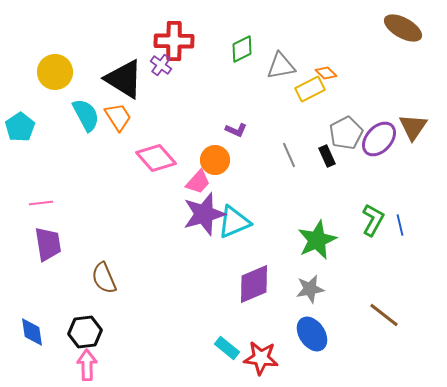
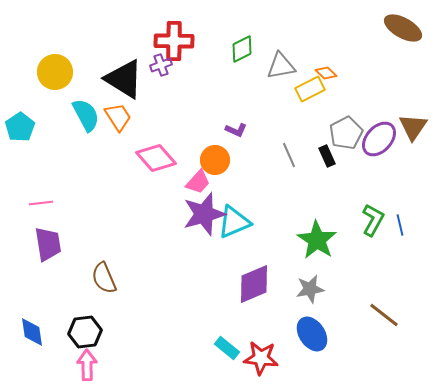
purple cross: rotated 35 degrees clockwise
green star: rotated 15 degrees counterclockwise
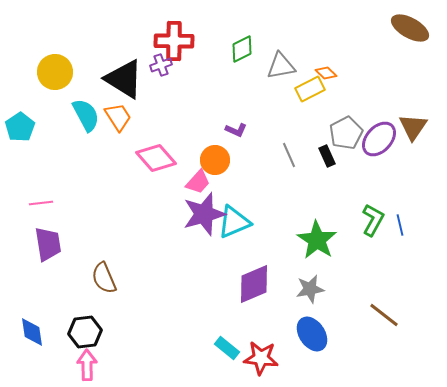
brown ellipse: moved 7 px right
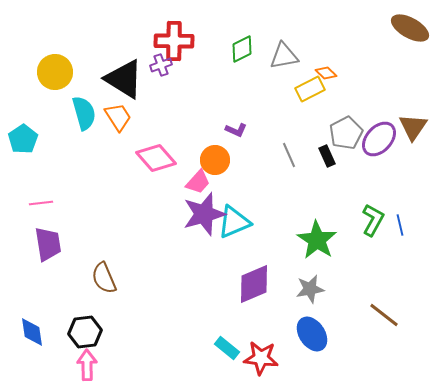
gray triangle: moved 3 px right, 10 px up
cyan semicircle: moved 2 px left, 2 px up; rotated 12 degrees clockwise
cyan pentagon: moved 3 px right, 12 px down
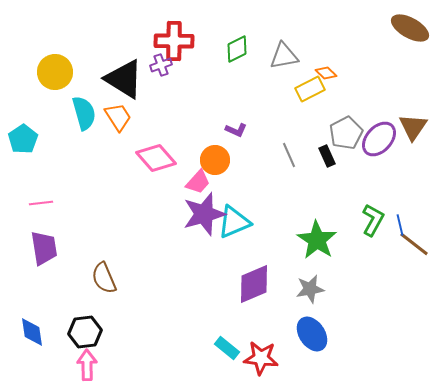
green diamond: moved 5 px left
purple trapezoid: moved 4 px left, 4 px down
brown line: moved 30 px right, 71 px up
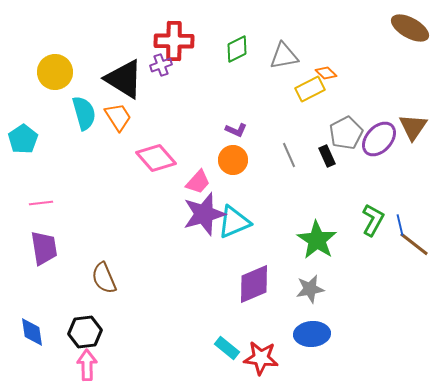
orange circle: moved 18 px right
blue ellipse: rotated 60 degrees counterclockwise
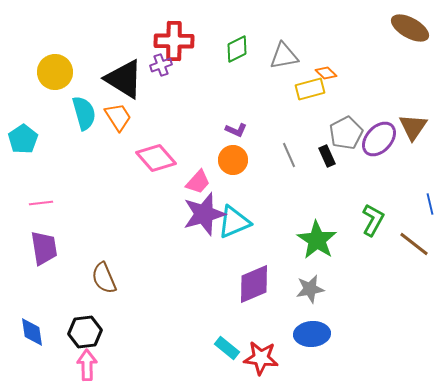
yellow rectangle: rotated 12 degrees clockwise
blue line: moved 30 px right, 21 px up
